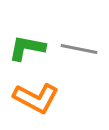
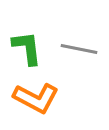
green L-shape: rotated 72 degrees clockwise
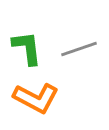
gray line: rotated 30 degrees counterclockwise
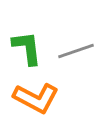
gray line: moved 3 px left, 2 px down
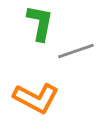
green L-shape: moved 13 px right, 25 px up; rotated 18 degrees clockwise
